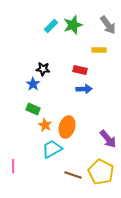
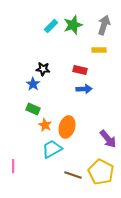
gray arrow: moved 4 px left; rotated 126 degrees counterclockwise
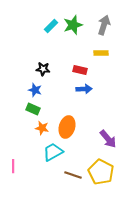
yellow rectangle: moved 2 px right, 3 px down
blue star: moved 2 px right, 6 px down; rotated 16 degrees counterclockwise
orange star: moved 3 px left, 3 px down; rotated 16 degrees counterclockwise
cyan trapezoid: moved 1 px right, 3 px down
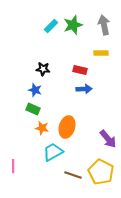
gray arrow: rotated 30 degrees counterclockwise
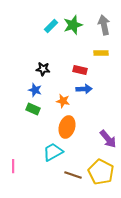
orange star: moved 21 px right, 27 px up
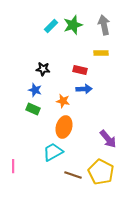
orange ellipse: moved 3 px left
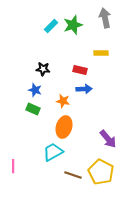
gray arrow: moved 1 px right, 7 px up
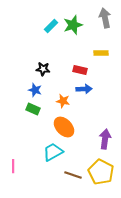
orange ellipse: rotated 60 degrees counterclockwise
purple arrow: moved 3 px left; rotated 132 degrees counterclockwise
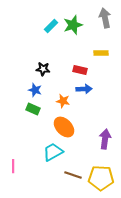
yellow pentagon: moved 6 px down; rotated 25 degrees counterclockwise
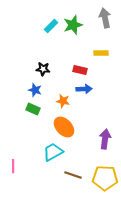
yellow pentagon: moved 4 px right
